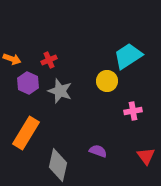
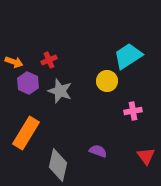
orange arrow: moved 2 px right, 3 px down
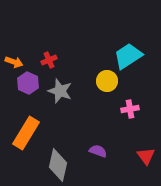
pink cross: moved 3 px left, 2 px up
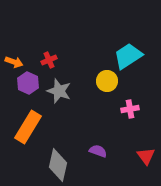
gray star: moved 1 px left
orange rectangle: moved 2 px right, 6 px up
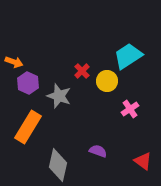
red cross: moved 33 px right, 11 px down; rotated 21 degrees counterclockwise
gray star: moved 5 px down
pink cross: rotated 24 degrees counterclockwise
red triangle: moved 3 px left, 5 px down; rotated 18 degrees counterclockwise
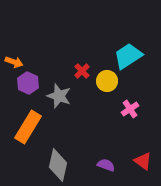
purple semicircle: moved 8 px right, 14 px down
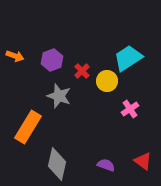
cyan trapezoid: moved 2 px down
orange arrow: moved 1 px right, 6 px up
purple hexagon: moved 24 px right, 23 px up; rotated 15 degrees clockwise
gray diamond: moved 1 px left, 1 px up
